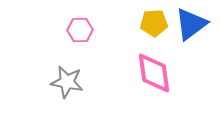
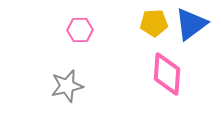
pink diamond: moved 13 px right, 1 px down; rotated 12 degrees clockwise
gray star: moved 4 px down; rotated 24 degrees counterclockwise
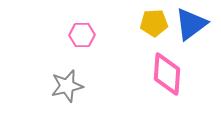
pink hexagon: moved 2 px right, 5 px down
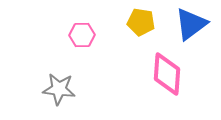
yellow pentagon: moved 13 px left, 1 px up; rotated 12 degrees clockwise
gray star: moved 8 px left, 3 px down; rotated 20 degrees clockwise
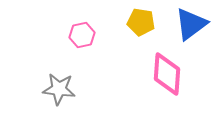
pink hexagon: rotated 10 degrees counterclockwise
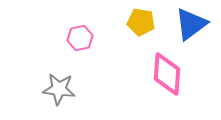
pink hexagon: moved 2 px left, 3 px down
